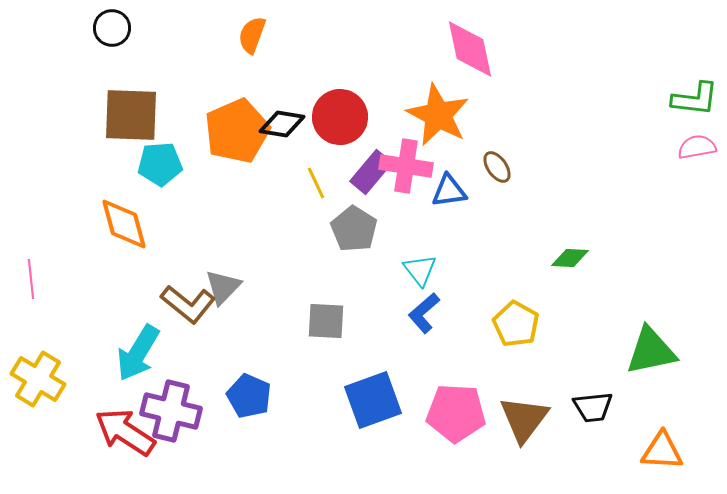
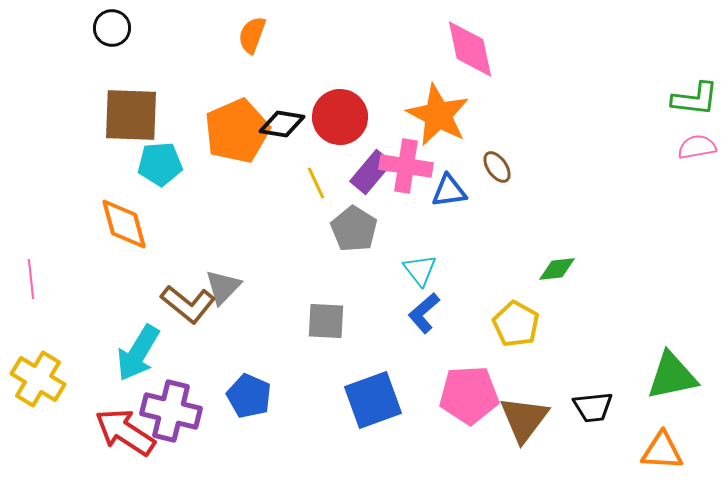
green diamond: moved 13 px left, 11 px down; rotated 9 degrees counterclockwise
green triangle: moved 21 px right, 25 px down
pink pentagon: moved 13 px right, 18 px up; rotated 6 degrees counterclockwise
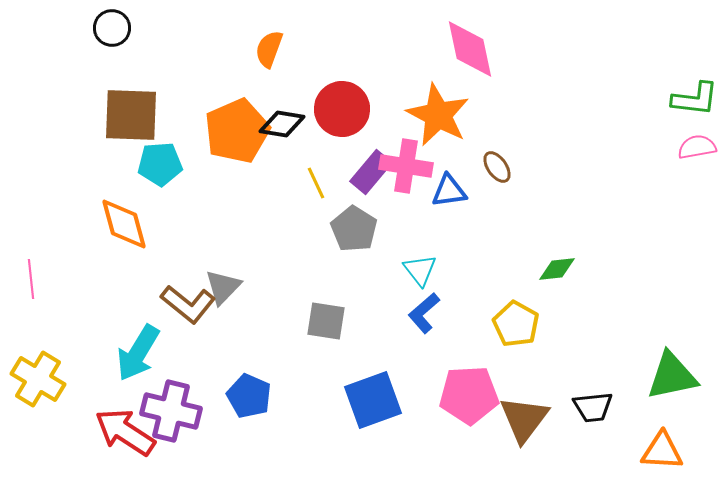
orange semicircle: moved 17 px right, 14 px down
red circle: moved 2 px right, 8 px up
gray square: rotated 6 degrees clockwise
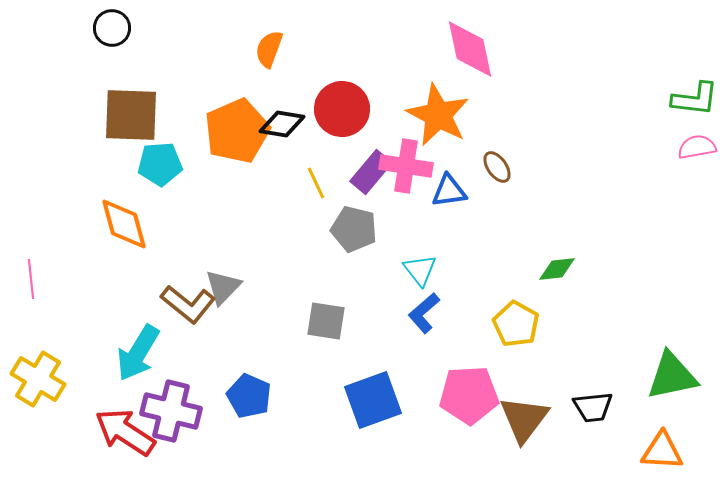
gray pentagon: rotated 18 degrees counterclockwise
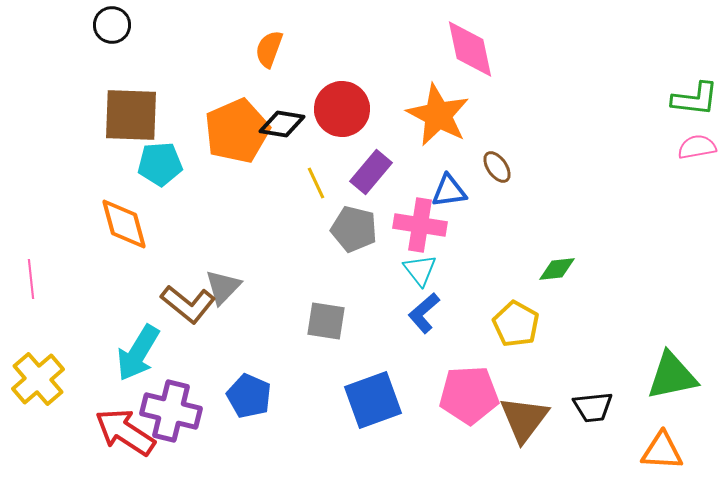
black circle: moved 3 px up
pink cross: moved 14 px right, 59 px down
yellow cross: rotated 18 degrees clockwise
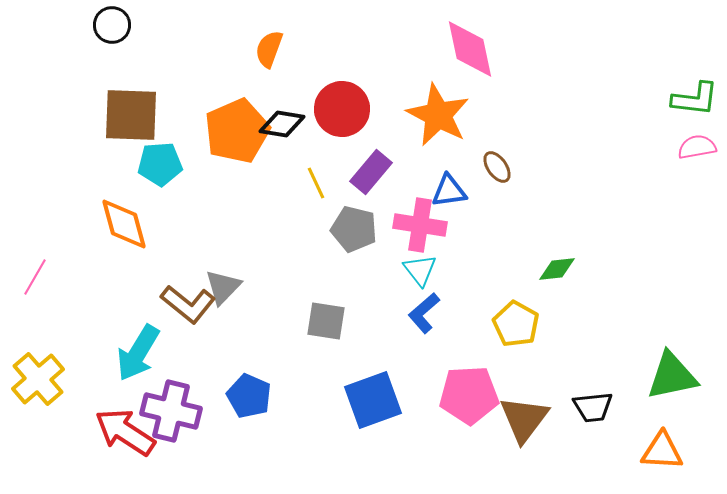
pink line: moved 4 px right, 2 px up; rotated 36 degrees clockwise
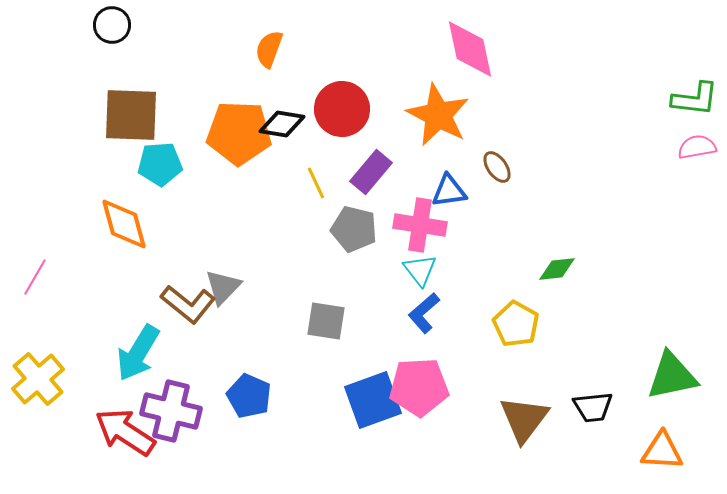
orange pentagon: moved 2 px right, 2 px down; rotated 26 degrees clockwise
pink pentagon: moved 50 px left, 8 px up
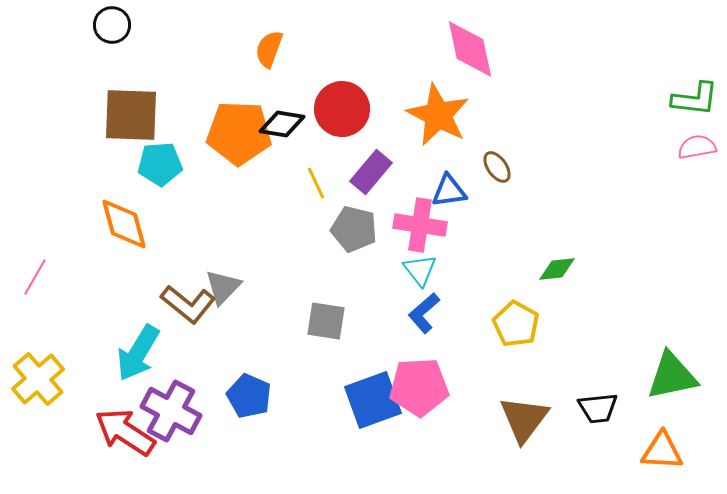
black trapezoid: moved 5 px right, 1 px down
purple cross: rotated 14 degrees clockwise
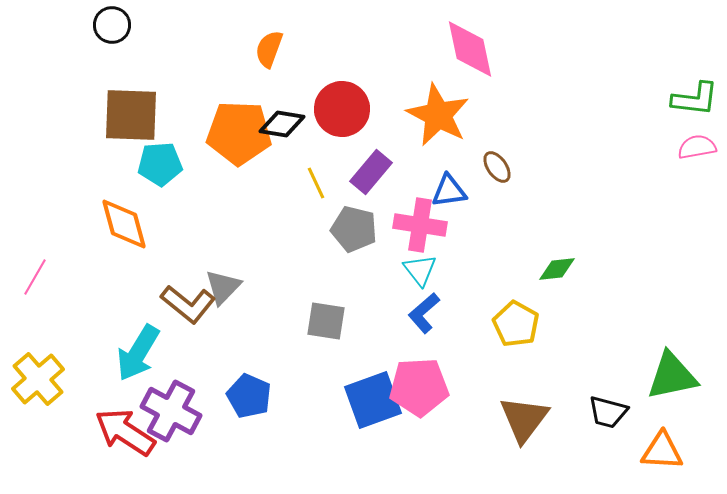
black trapezoid: moved 10 px right, 4 px down; rotated 21 degrees clockwise
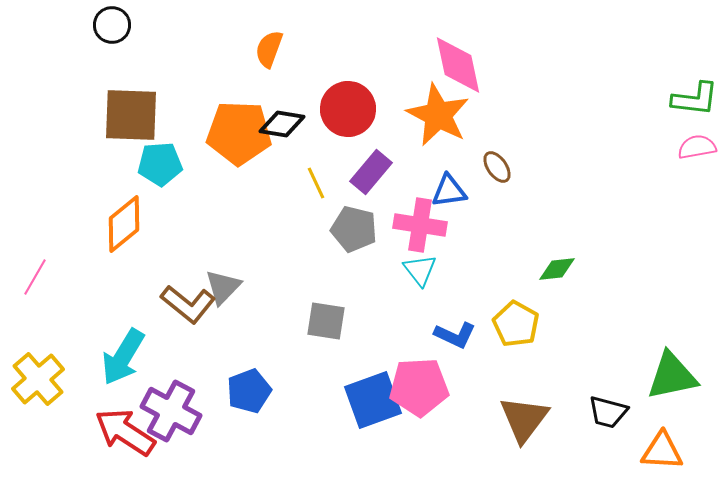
pink diamond: moved 12 px left, 16 px down
red circle: moved 6 px right
orange diamond: rotated 66 degrees clockwise
blue L-shape: moved 31 px right, 22 px down; rotated 114 degrees counterclockwise
cyan arrow: moved 15 px left, 4 px down
blue pentagon: moved 5 px up; rotated 27 degrees clockwise
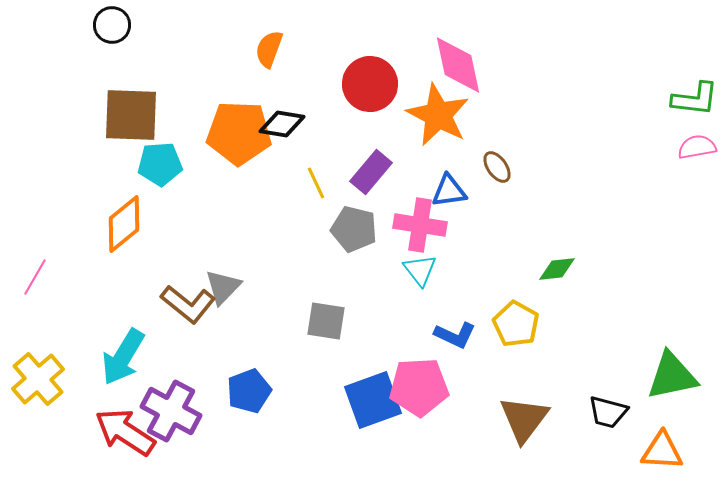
red circle: moved 22 px right, 25 px up
